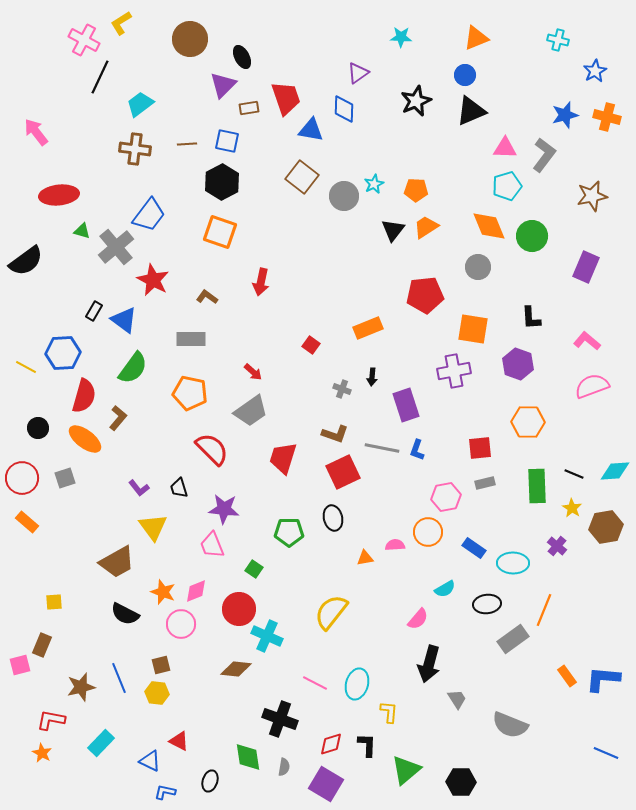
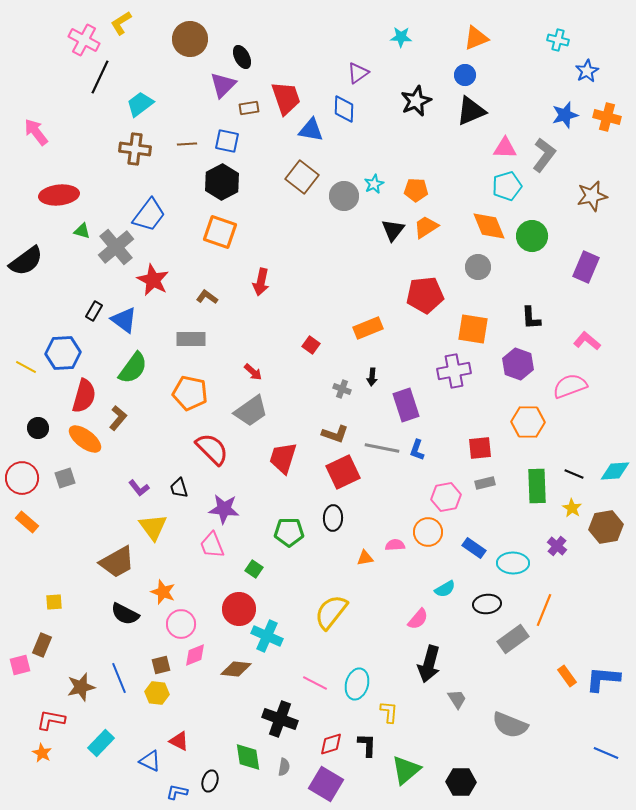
blue star at (595, 71): moved 8 px left
pink semicircle at (592, 386): moved 22 px left
black ellipse at (333, 518): rotated 15 degrees clockwise
pink diamond at (196, 591): moved 1 px left, 64 px down
blue L-shape at (165, 792): moved 12 px right
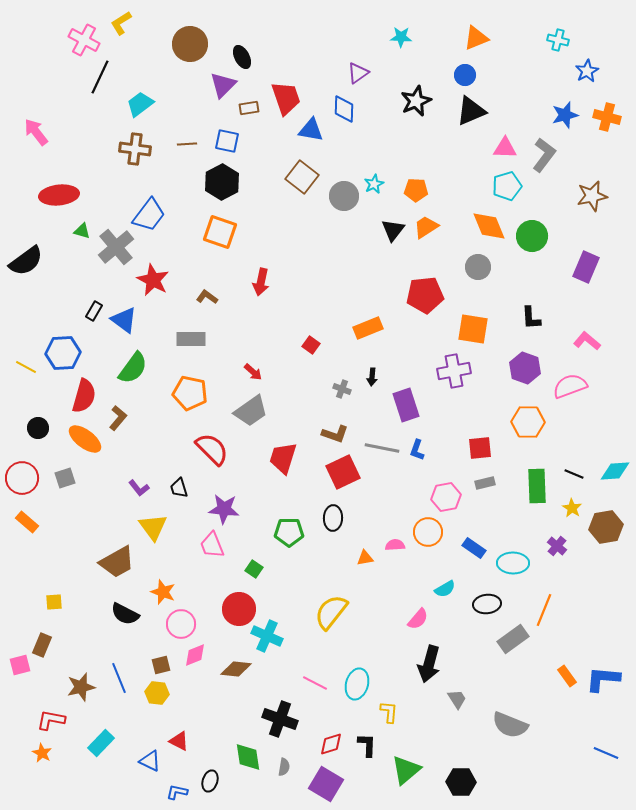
brown circle at (190, 39): moved 5 px down
purple hexagon at (518, 364): moved 7 px right, 4 px down
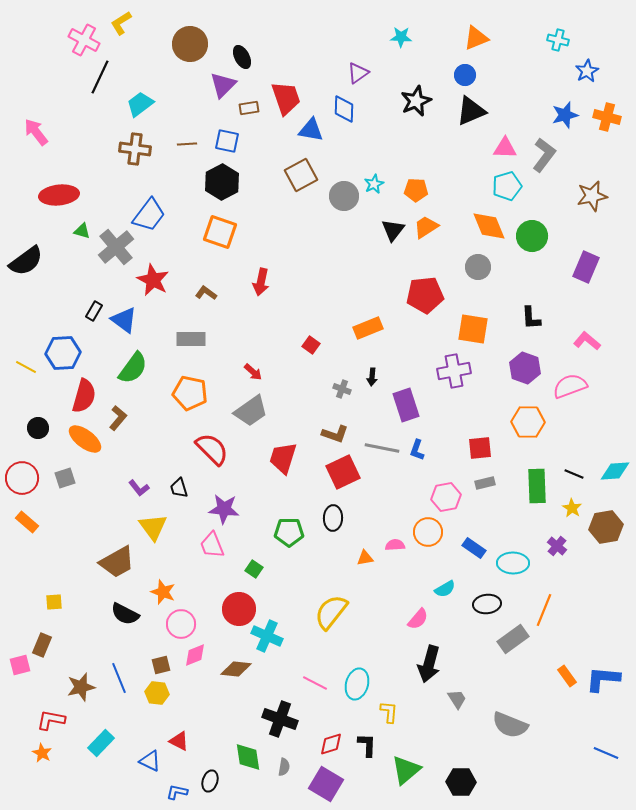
brown square at (302, 177): moved 1 px left, 2 px up; rotated 24 degrees clockwise
brown L-shape at (207, 297): moved 1 px left, 4 px up
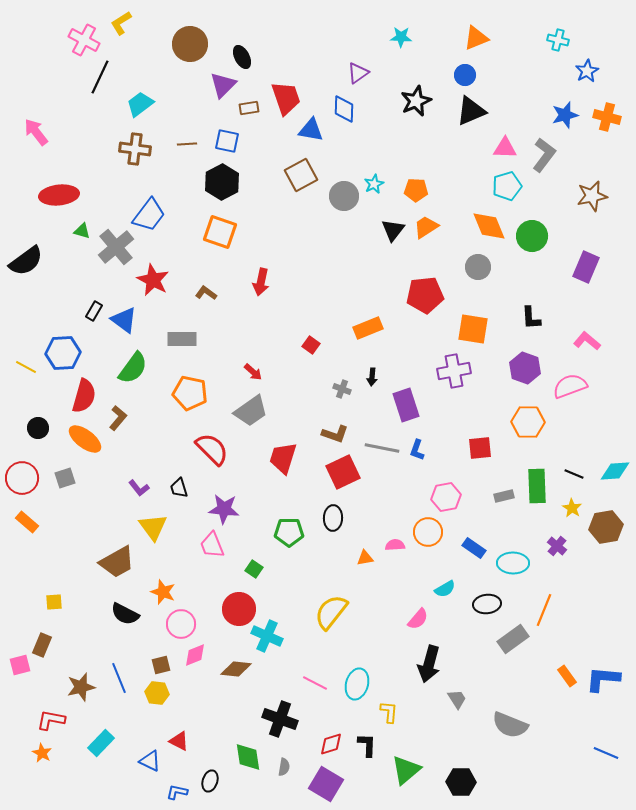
gray rectangle at (191, 339): moved 9 px left
gray rectangle at (485, 483): moved 19 px right, 13 px down
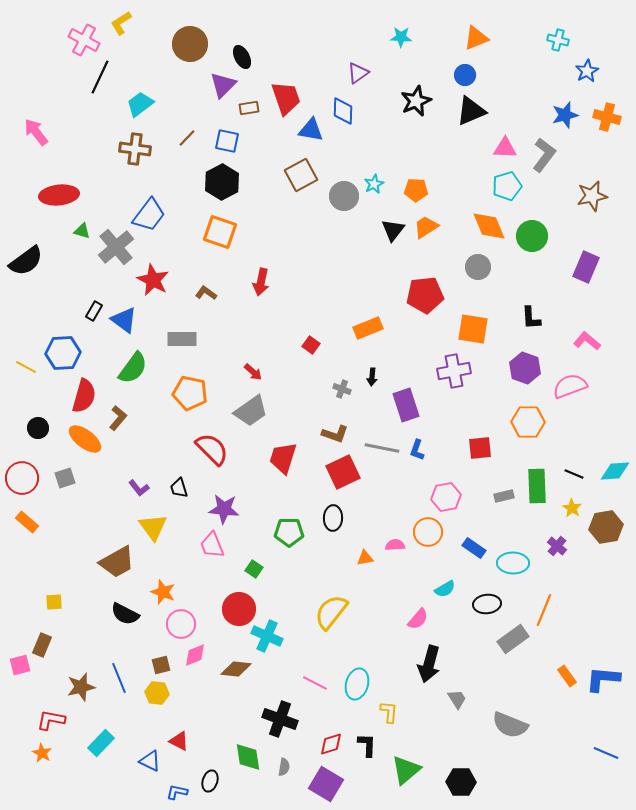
blue diamond at (344, 109): moved 1 px left, 2 px down
brown line at (187, 144): moved 6 px up; rotated 42 degrees counterclockwise
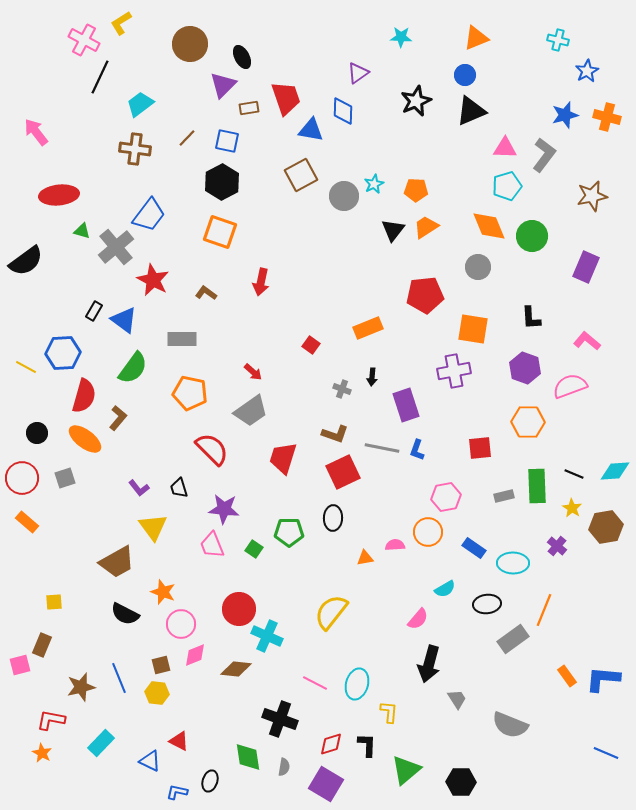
black circle at (38, 428): moved 1 px left, 5 px down
green square at (254, 569): moved 20 px up
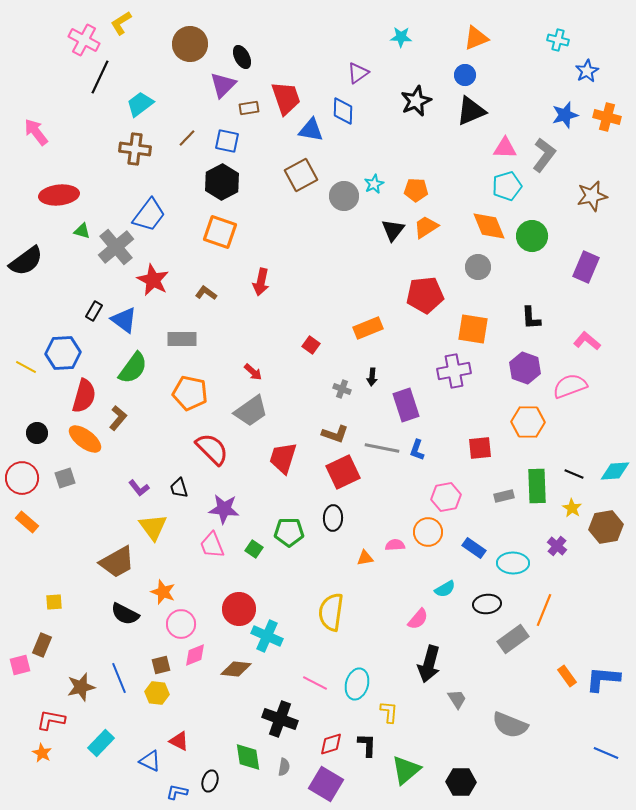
yellow semicircle at (331, 612): rotated 30 degrees counterclockwise
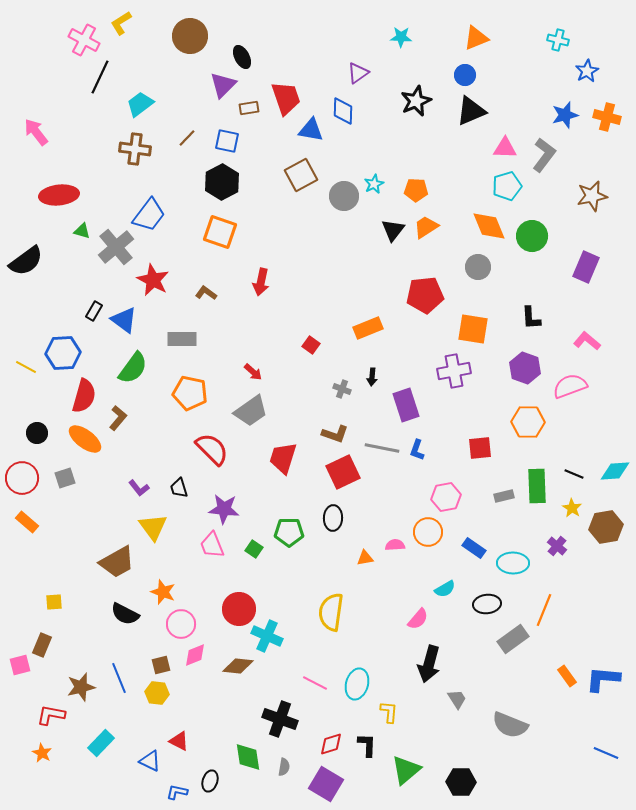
brown circle at (190, 44): moved 8 px up
brown diamond at (236, 669): moved 2 px right, 3 px up
red L-shape at (51, 720): moved 5 px up
